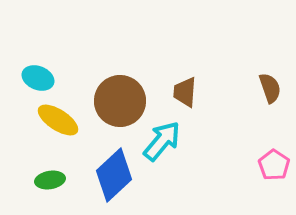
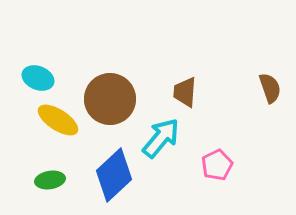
brown circle: moved 10 px left, 2 px up
cyan arrow: moved 1 px left, 3 px up
pink pentagon: moved 57 px left; rotated 12 degrees clockwise
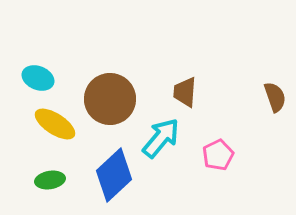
brown semicircle: moved 5 px right, 9 px down
yellow ellipse: moved 3 px left, 4 px down
pink pentagon: moved 1 px right, 10 px up
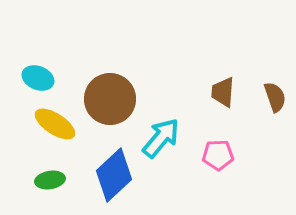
brown trapezoid: moved 38 px right
pink pentagon: rotated 24 degrees clockwise
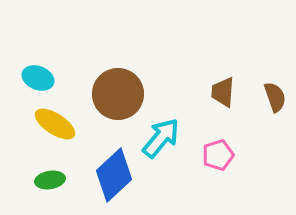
brown circle: moved 8 px right, 5 px up
pink pentagon: rotated 16 degrees counterclockwise
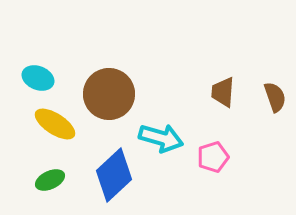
brown circle: moved 9 px left
cyan arrow: rotated 66 degrees clockwise
pink pentagon: moved 5 px left, 2 px down
green ellipse: rotated 16 degrees counterclockwise
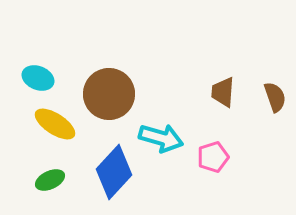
blue diamond: moved 3 px up; rotated 4 degrees counterclockwise
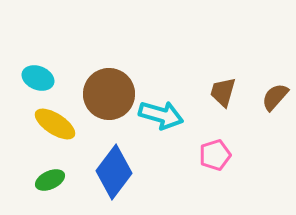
brown trapezoid: rotated 12 degrees clockwise
brown semicircle: rotated 120 degrees counterclockwise
cyan arrow: moved 23 px up
pink pentagon: moved 2 px right, 2 px up
blue diamond: rotated 6 degrees counterclockwise
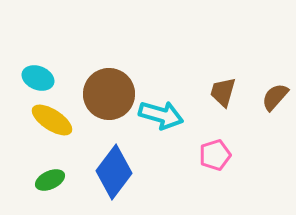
yellow ellipse: moved 3 px left, 4 px up
